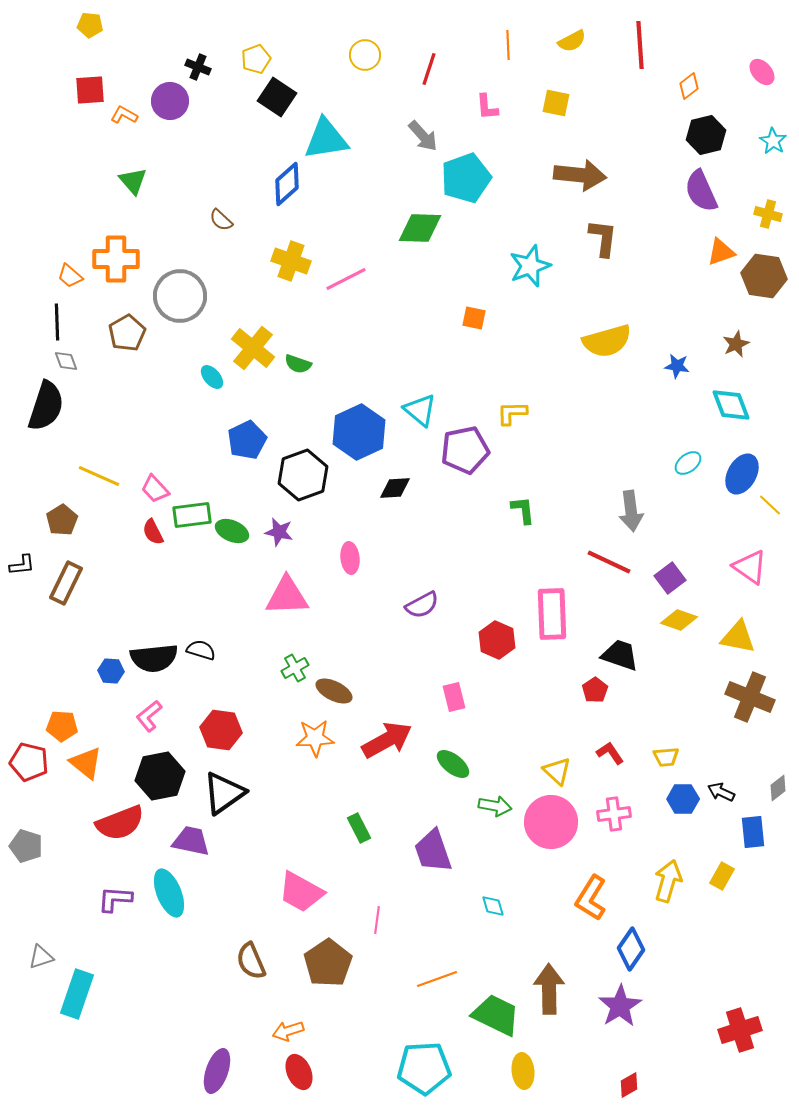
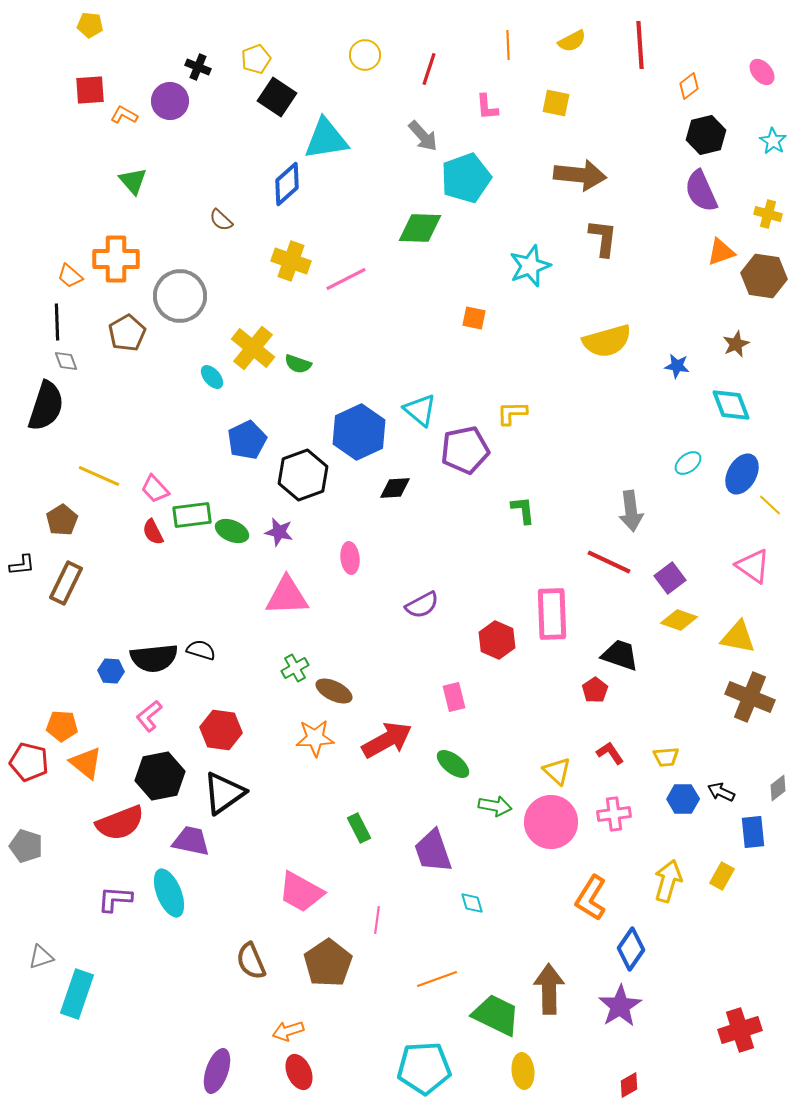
pink triangle at (750, 567): moved 3 px right, 1 px up
cyan diamond at (493, 906): moved 21 px left, 3 px up
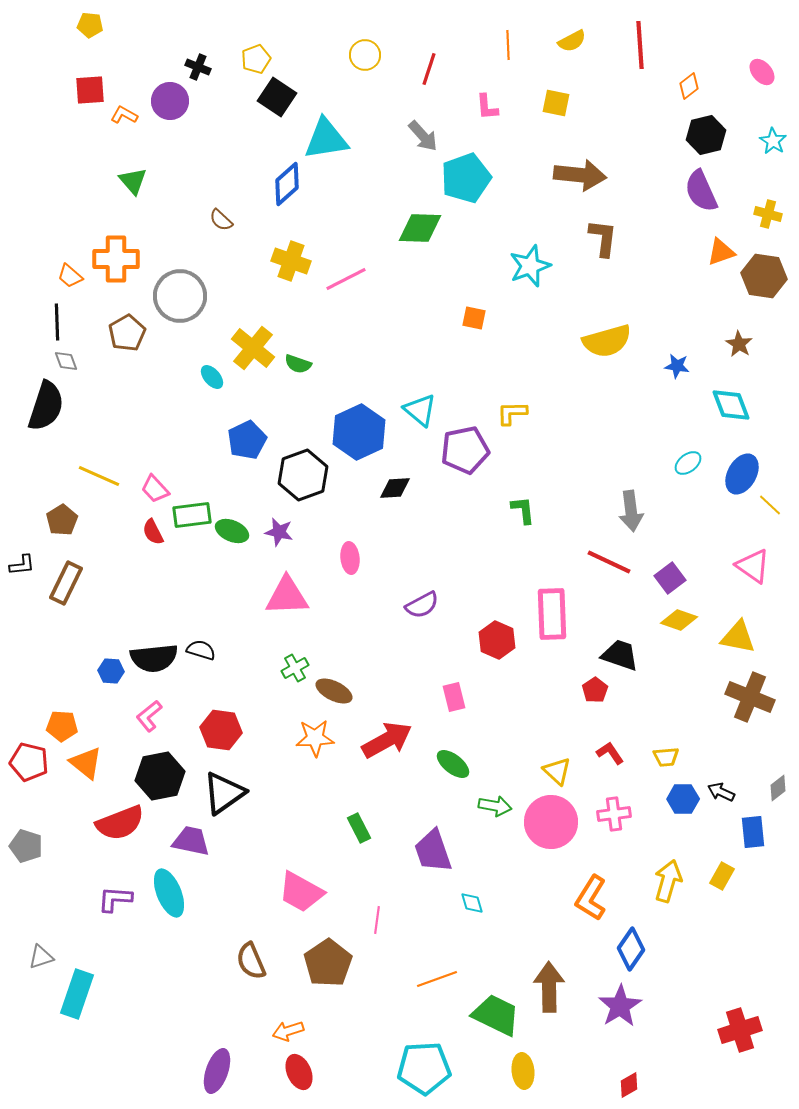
brown star at (736, 344): moved 3 px right; rotated 16 degrees counterclockwise
brown arrow at (549, 989): moved 2 px up
